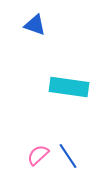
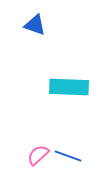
cyan rectangle: rotated 6 degrees counterclockwise
blue line: rotated 36 degrees counterclockwise
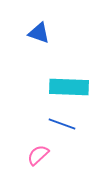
blue triangle: moved 4 px right, 8 px down
blue line: moved 6 px left, 32 px up
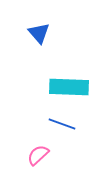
blue triangle: rotated 30 degrees clockwise
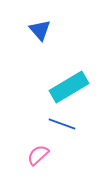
blue triangle: moved 1 px right, 3 px up
cyan rectangle: rotated 33 degrees counterclockwise
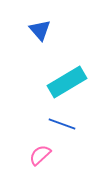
cyan rectangle: moved 2 px left, 5 px up
pink semicircle: moved 2 px right
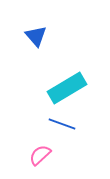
blue triangle: moved 4 px left, 6 px down
cyan rectangle: moved 6 px down
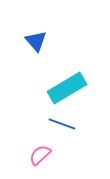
blue triangle: moved 5 px down
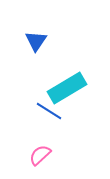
blue triangle: rotated 15 degrees clockwise
blue line: moved 13 px left, 13 px up; rotated 12 degrees clockwise
